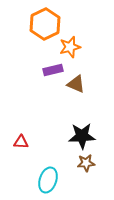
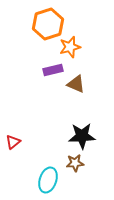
orange hexagon: moved 3 px right; rotated 8 degrees clockwise
red triangle: moved 8 px left; rotated 42 degrees counterclockwise
brown star: moved 11 px left
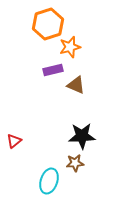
brown triangle: moved 1 px down
red triangle: moved 1 px right, 1 px up
cyan ellipse: moved 1 px right, 1 px down
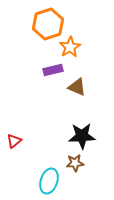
orange star: rotated 15 degrees counterclockwise
brown triangle: moved 1 px right, 2 px down
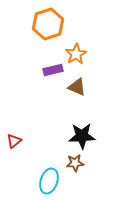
orange star: moved 6 px right, 7 px down
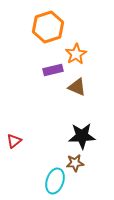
orange hexagon: moved 3 px down
cyan ellipse: moved 6 px right
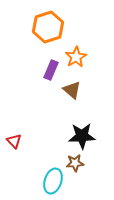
orange star: moved 3 px down
purple rectangle: moved 2 px left; rotated 54 degrees counterclockwise
brown triangle: moved 5 px left, 3 px down; rotated 18 degrees clockwise
red triangle: rotated 35 degrees counterclockwise
cyan ellipse: moved 2 px left
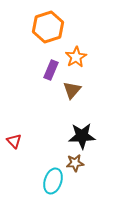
brown triangle: rotated 30 degrees clockwise
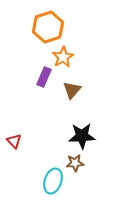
orange star: moved 13 px left
purple rectangle: moved 7 px left, 7 px down
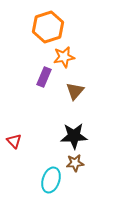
orange star: moved 1 px right; rotated 20 degrees clockwise
brown triangle: moved 3 px right, 1 px down
black star: moved 8 px left
cyan ellipse: moved 2 px left, 1 px up
